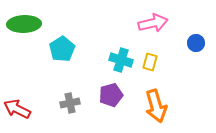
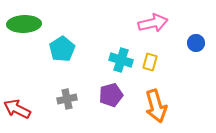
gray cross: moved 3 px left, 4 px up
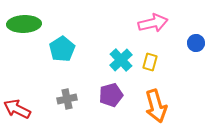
cyan cross: rotated 30 degrees clockwise
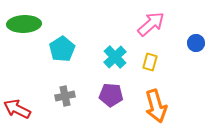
pink arrow: moved 2 px left, 1 px down; rotated 28 degrees counterclockwise
cyan cross: moved 6 px left, 3 px up
purple pentagon: rotated 20 degrees clockwise
gray cross: moved 2 px left, 3 px up
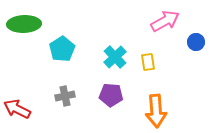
pink arrow: moved 14 px right, 3 px up; rotated 12 degrees clockwise
blue circle: moved 1 px up
yellow rectangle: moved 2 px left; rotated 24 degrees counterclockwise
orange arrow: moved 5 px down; rotated 12 degrees clockwise
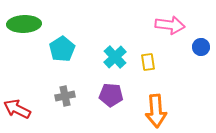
pink arrow: moved 5 px right, 4 px down; rotated 36 degrees clockwise
blue circle: moved 5 px right, 5 px down
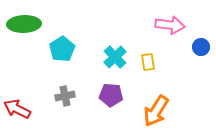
orange arrow: rotated 36 degrees clockwise
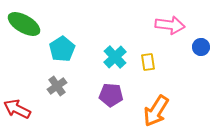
green ellipse: rotated 32 degrees clockwise
gray cross: moved 8 px left, 10 px up; rotated 24 degrees counterclockwise
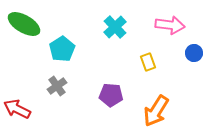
blue circle: moved 7 px left, 6 px down
cyan cross: moved 30 px up
yellow rectangle: rotated 12 degrees counterclockwise
